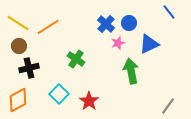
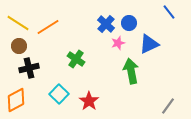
orange diamond: moved 2 px left
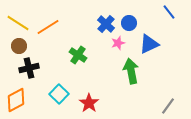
green cross: moved 2 px right, 4 px up
red star: moved 2 px down
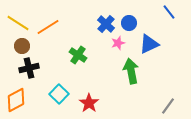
brown circle: moved 3 px right
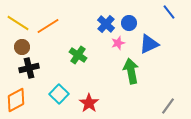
orange line: moved 1 px up
brown circle: moved 1 px down
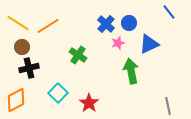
cyan square: moved 1 px left, 1 px up
gray line: rotated 48 degrees counterclockwise
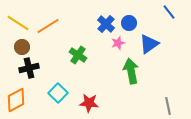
blue triangle: rotated 10 degrees counterclockwise
red star: rotated 30 degrees counterclockwise
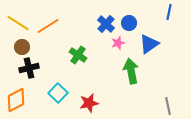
blue line: rotated 49 degrees clockwise
red star: rotated 18 degrees counterclockwise
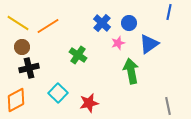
blue cross: moved 4 px left, 1 px up
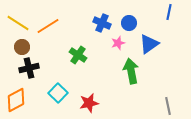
blue cross: rotated 18 degrees counterclockwise
